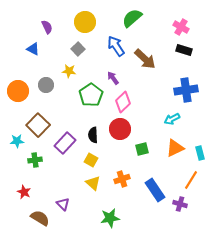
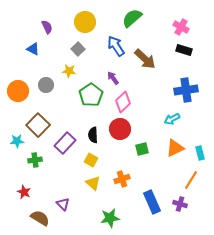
blue rectangle: moved 3 px left, 12 px down; rotated 10 degrees clockwise
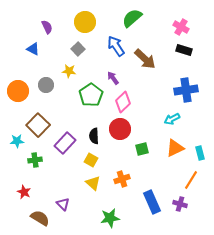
black semicircle: moved 1 px right, 1 px down
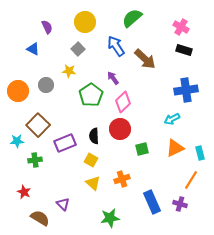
purple rectangle: rotated 25 degrees clockwise
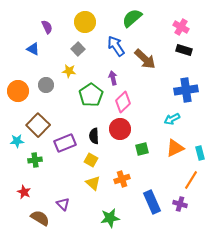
purple arrow: rotated 24 degrees clockwise
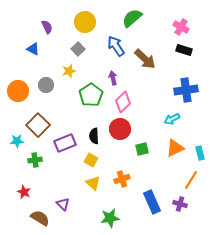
yellow star: rotated 24 degrees counterclockwise
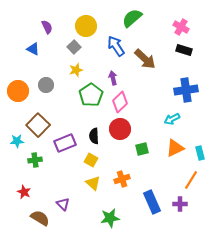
yellow circle: moved 1 px right, 4 px down
gray square: moved 4 px left, 2 px up
yellow star: moved 7 px right, 1 px up
pink diamond: moved 3 px left
purple cross: rotated 16 degrees counterclockwise
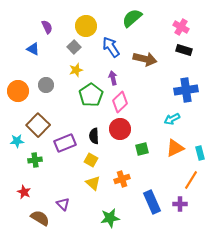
blue arrow: moved 5 px left, 1 px down
brown arrow: rotated 30 degrees counterclockwise
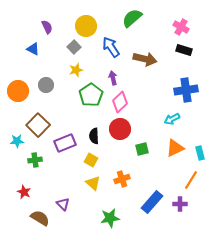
blue rectangle: rotated 65 degrees clockwise
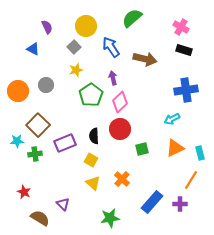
green cross: moved 6 px up
orange cross: rotated 28 degrees counterclockwise
